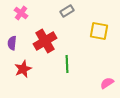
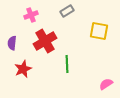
pink cross: moved 10 px right, 2 px down; rotated 32 degrees clockwise
pink semicircle: moved 1 px left, 1 px down
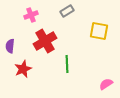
purple semicircle: moved 2 px left, 3 px down
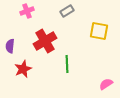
pink cross: moved 4 px left, 4 px up
